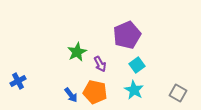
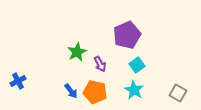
blue arrow: moved 4 px up
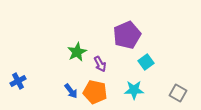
cyan square: moved 9 px right, 3 px up
cyan star: rotated 30 degrees counterclockwise
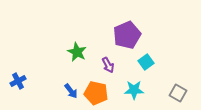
green star: rotated 18 degrees counterclockwise
purple arrow: moved 8 px right, 1 px down
orange pentagon: moved 1 px right, 1 px down
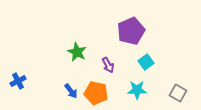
purple pentagon: moved 4 px right, 4 px up
cyan star: moved 3 px right
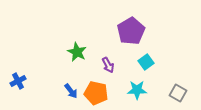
purple pentagon: rotated 8 degrees counterclockwise
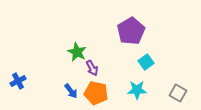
purple arrow: moved 16 px left, 3 px down
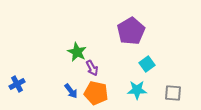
cyan square: moved 1 px right, 2 px down
blue cross: moved 1 px left, 3 px down
gray square: moved 5 px left; rotated 24 degrees counterclockwise
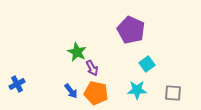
purple pentagon: moved 1 px up; rotated 16 degrees counterclockwise
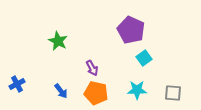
green star: moved 19 px left, 11 px up
cyan square: moved 3 px left, 6 px up
blue arrow: moved 10 px left
